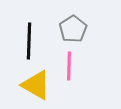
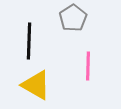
gray pentagon: moved 11 px up
pink line: moved 19 px right
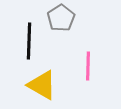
gray pentagon: moved 12 px left
yellow triangle: moved 6 px right
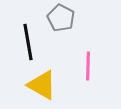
gray pentagon: rotated 12 degrees counterclockwise
black line: moved 1 px left, 1 px down; rotated 12 degrees counterclockwise
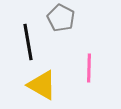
pink line: moved 1 px right, 2 px down
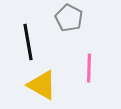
gray pentagon: moved 8 px right
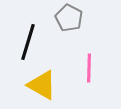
black line: rotated 27 degrees clockwise
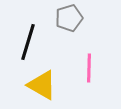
gray pentagon: rotated 28 degrees clockwise
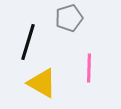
yellow triangle: moved 2 px up
